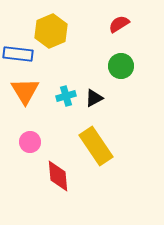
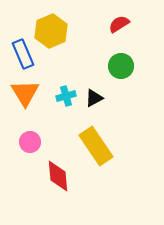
blue rectangle: moved 5 px right; rotated 60 degrees clockwise
orange triangle: moved 2 px down
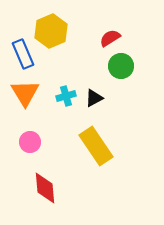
red semicircle: moved 9 px left, 14 px down
red diamond: moved 13 px left, 12 px down
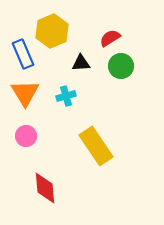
yellow hexagon: moved 1 px right
black triangle: moved 13 px left, 35 px up; rotated 24 degrees clockwise
pink circle: moved 4 px left, 6 px up
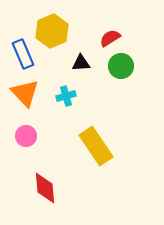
orange triangle: rotated 12 degrees counterclockwise
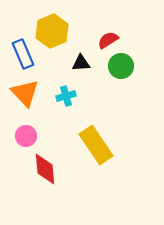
red semicircle: moved 2 px left, 2 px down
yellow rectangle: moved 1 px up
red diamond: moved 19 px up
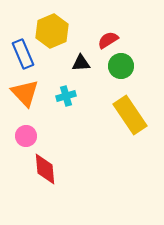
yellow rectangle: moved 34 px right, 30 px up
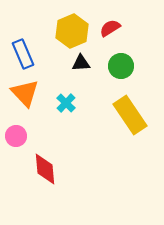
yellow hexagon: moved 20 px right
red semicircle: moved 2 px right, 12 px up
cyan cross: moved 7 px down; rotated 30 degrees counterclockwise
pink circle: moved 10 px left
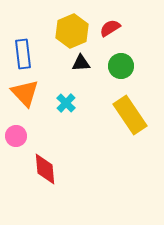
blue rectangle: rotated 16 degrees clockwise
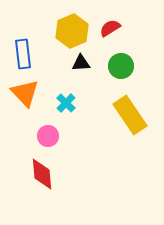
pink circle: moved 32 px right
red diamond: moved 3 px left, 5 px down
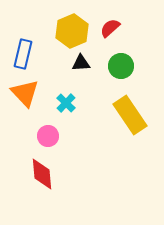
red semicircle: rotated 10 degrees counterclockwise
blue rectangle: rotated 20 degrees clockwise
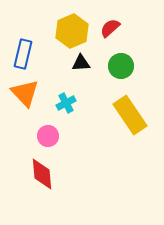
cyan cross: rotated 18 degrees clockwise
